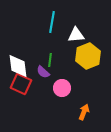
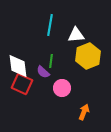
cyan line: moved 2 px left, 3 px down
green line: moved 1 px right, 1 px down
red square: moved 1 px right
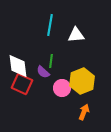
yellow hexagon: moved 6 px left, 25 px down
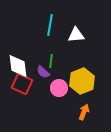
pink circle: moved 3 px left
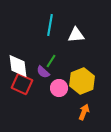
green line: rotated 24 degrees clockwise
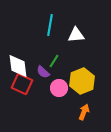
green line: moved 3 px right
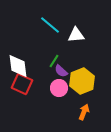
cyan line: rotated 60 degrees counterclockwise
purple semicircle: moved 18 px right, 1 px up
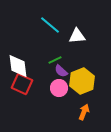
white triangle: moved 1 px right, 1 px down
green line: moved 1 px right, 1 px up; rotated 32 degrees clockwise
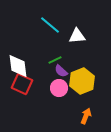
orange arrow: moved 2 px right, 4 px down
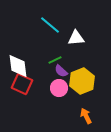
white triangle: moved 1 px left, 2 px down
orange arrow: rotated 49 degrees counterclockwise
